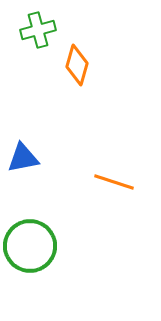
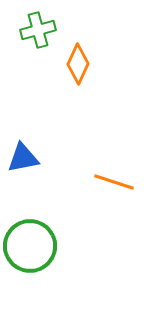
orange diamond: moved 1 px right, 1 px up; rotated 9 degrees clockwise
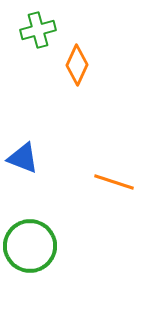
orange diamond: moved 1 px left, 1 px down
blue triangle: rotated 32 degrees clockwise
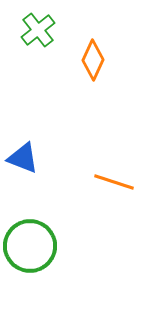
green cross: rotated 24 degrees counterclockwise
orange diamond: moved 16 px right, 5 px up
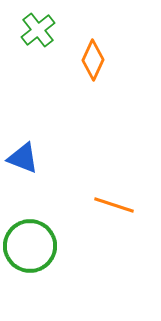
orange line: moved 23 px down
